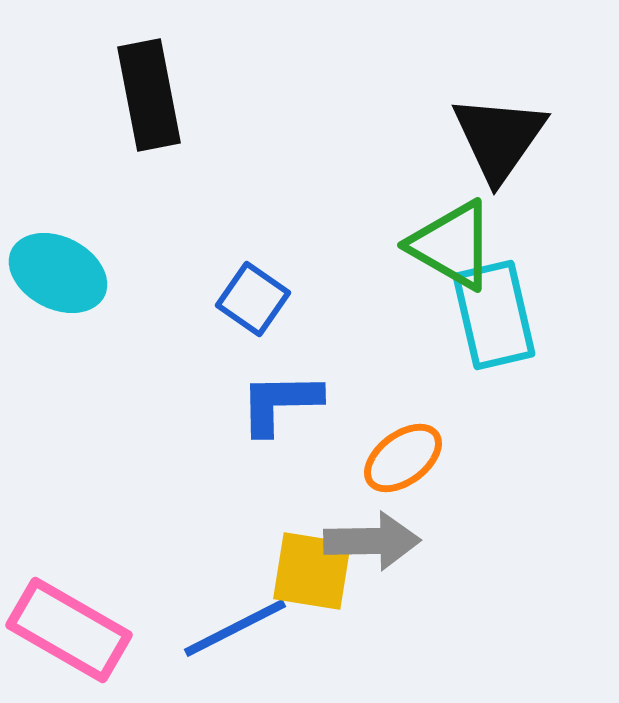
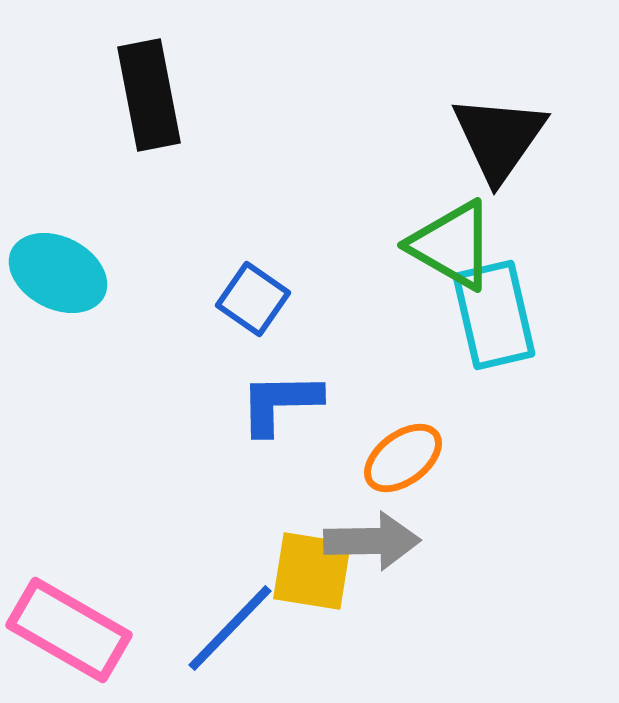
blue line: moved 5 px left; rotated 19 degrees counterclockwise
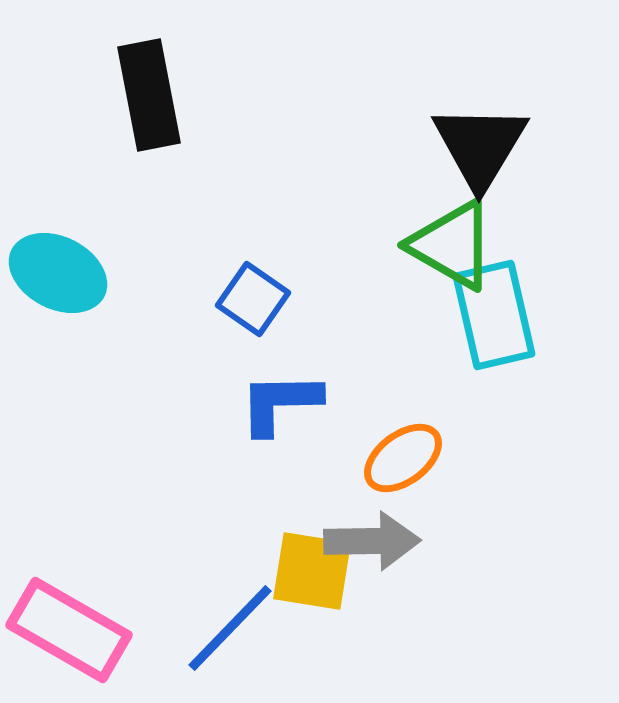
black triangle: moved 19 px left, 8 px down; rotated 4 degrees counterclockwise
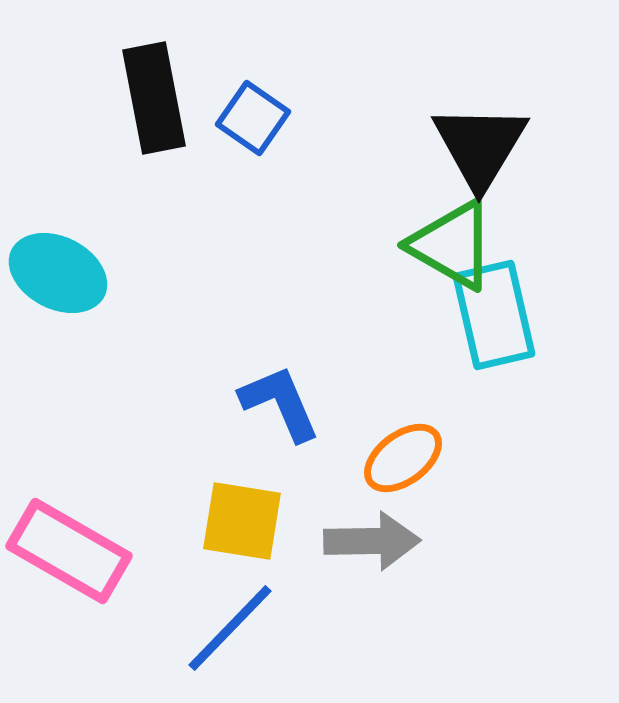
black rectangle: moved 5 px right, 3 px down
blue square: moved 181 px up
blue L-shape: rotated 68 degrees clockwise
yellow square: moved 70 px left, 50 px up
pink rectangle: moved 79 px up
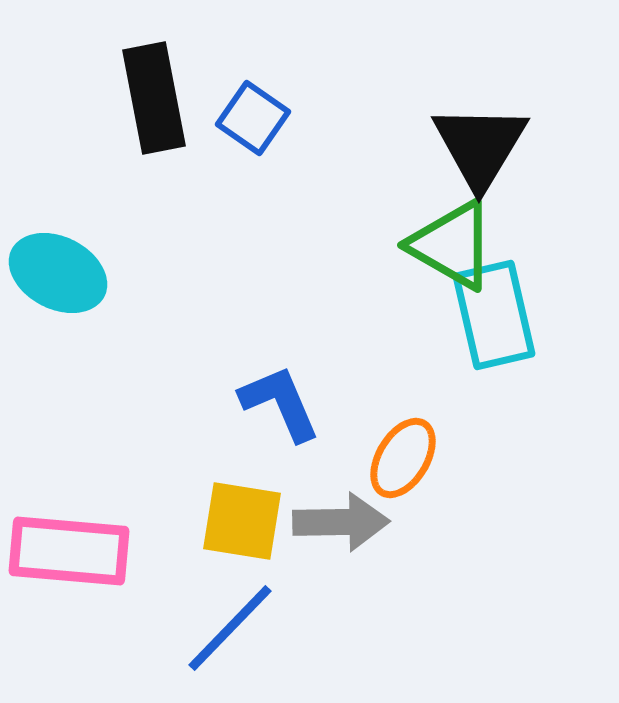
orange ellipse: rotated 22 degrees counterclockwise
gray arrow: moved 31 px left, 19 px up
pink rectangle: rotated 25 degrees counterclockwise
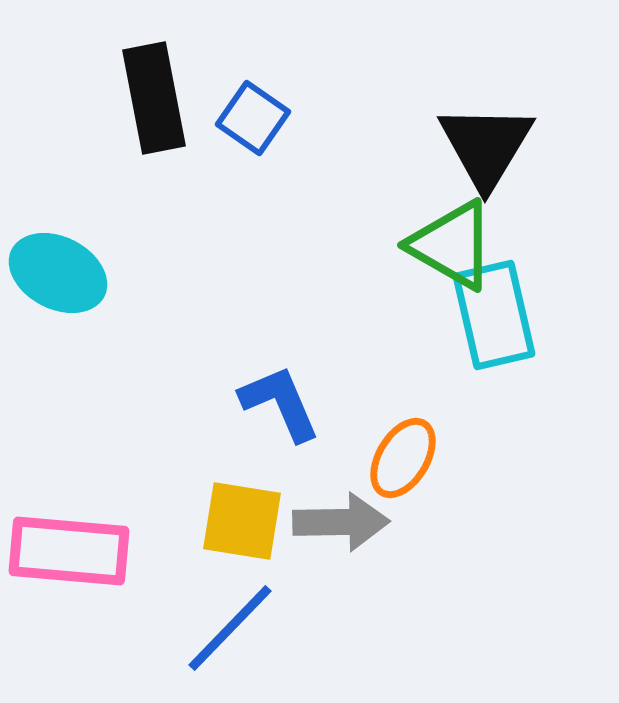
black triangle: moved 6 px right
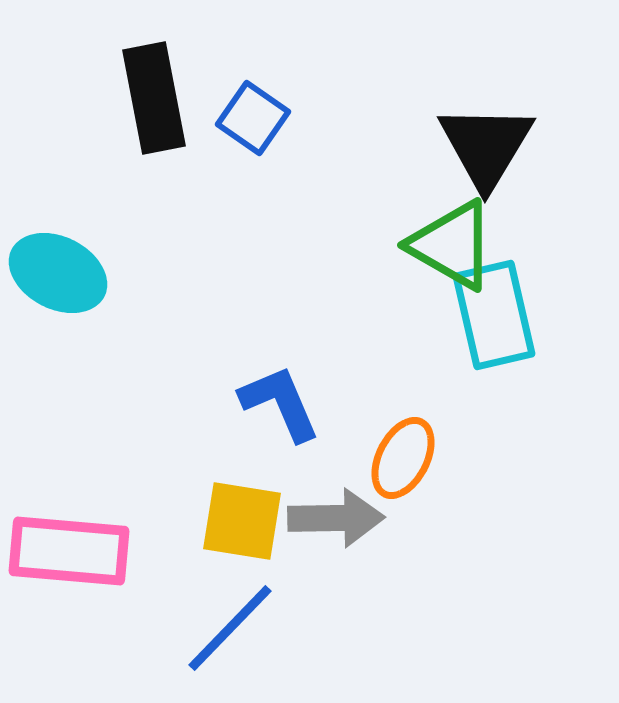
orange ellipse: rotated 4 degrees counterclockwise
gray arrow: moved 5 px left, 4 px up
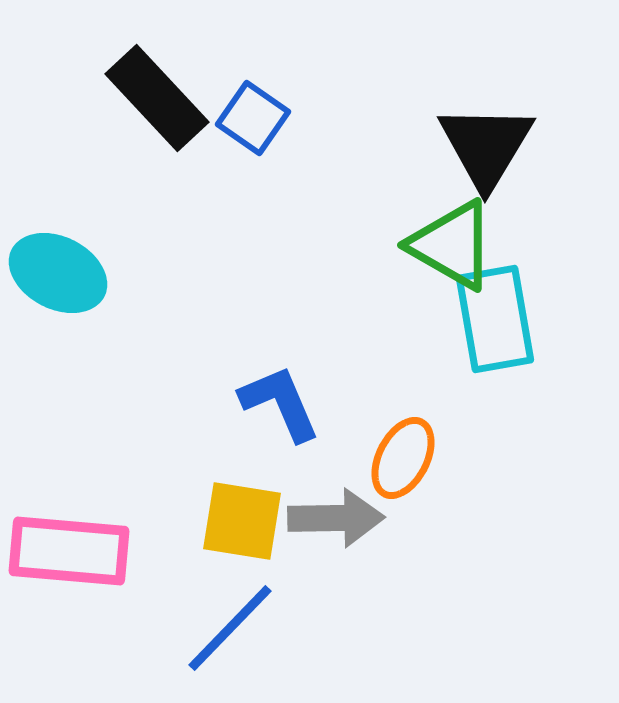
black rectangle: moved 3 px right; rotated 32 degrees counterclockwise
cyan rectangle: moved 1 px right, 4 px down; rotated 3 degrees clockwise
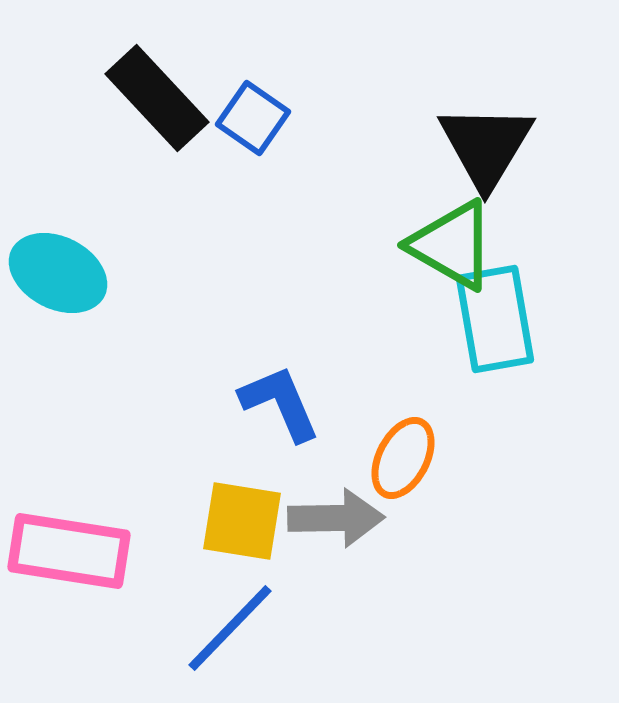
pink rectangle: rotated 4 degrees clockwise
